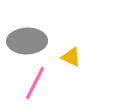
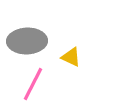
pink line: moved 2 px left, 1 px down
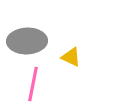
pink line: rotated 16 degrees counterclockwise
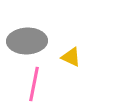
pink line: moved 1 px right
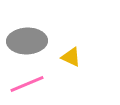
pink line: moved 7 px left; rotated 56 degrees clockwise
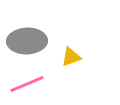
yellow triangle: rotated 45 degrees counterclockwise
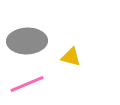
yellow triangle: rotated 35 degrees clockwise
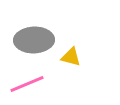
gray ellipse: moved 7 px right, 1 px up
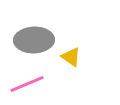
yellow triangle: rotated 20 degrees clockwise
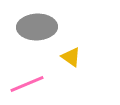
gray ellipse: moved 3 px right, 13 px up
